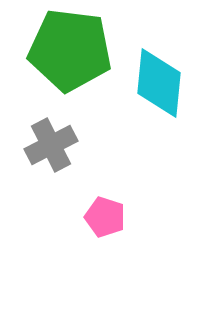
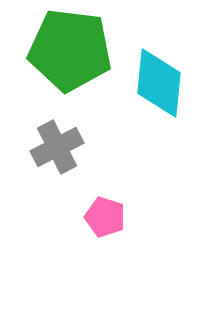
gray cross: moved 6 px right, 2 px down
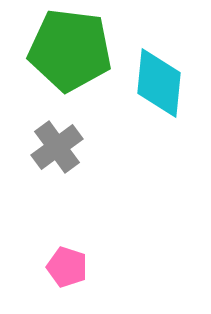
gray cross: rotated 9 degrees counterclockwise
pink pentagon: moved 38 px left, 50 px down
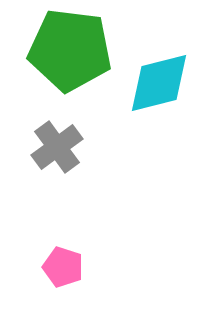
cyan diamond: rotated 70 degrees clockwise
pink pentagon: moved 4 px left
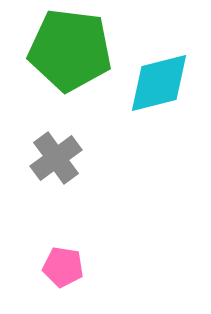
gray cross: moved 1 px left, 11 px down
pink pentagon: rotated 9 degrees counterclockwise
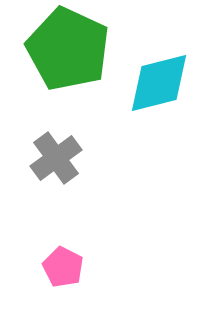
green pentagon: moved 2 px left, 1 px up; rotated 18 degrees clockwise
pink pentagon: rotated 18 degrees clockwise
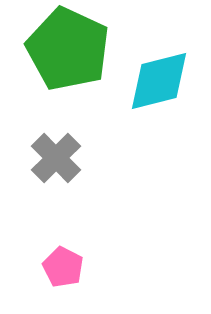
cyan diamond: moved 2 px up
gray cross: rotated 9 degrees counterclockwise
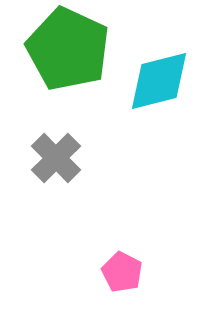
pink pentagon: moved 59 px right, 5 px down
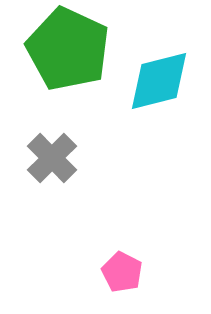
gray cross: moved 4 px left
